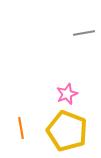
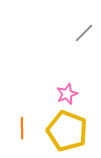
gray line: rotated 35 degrees counterclockwise
orange line: moved 1 px right; rotated 10 degrees clockwise
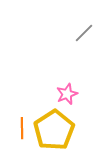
yellow pentagon: moved 13 px left, 1 px up; rotated 18 degrees clockwise
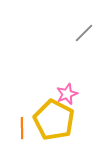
yellow pentagon: moved 10 px up; rotated 12 degrees counterclockwise
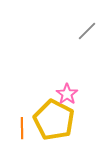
gray line: moved 3 px right, 2 px up
pink star: rotated 15 degrees counterclockwise
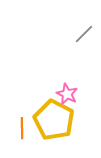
gray line: moved 3 px left, 3 px down
pink star: rotated 10 degrees counterclockwise
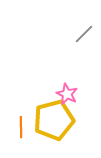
yellow pentagon: rotated 30 degrees clockwise
orange line: moved 1 px left, 1 px up
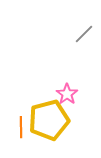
pink star: rotated 10 degrees clockwise
yellow pentagon: moved 5 px left
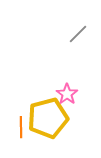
gray line: moved 6 px left
yellow pentagon: moved 1 px left, 2 px up
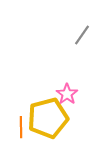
gray line: moved 4 px right, 1 px down; rotated 10 degrees counterclockwise
